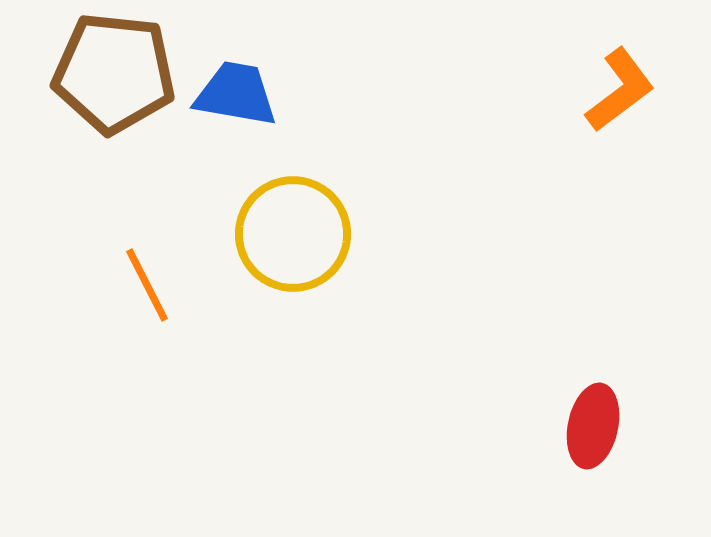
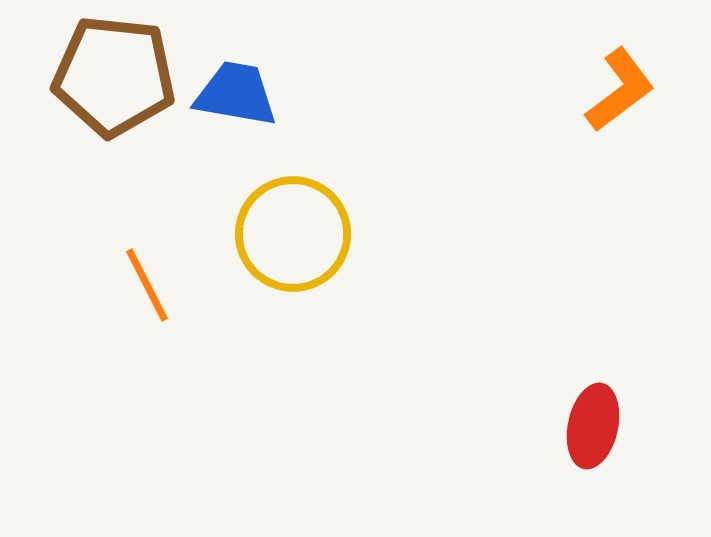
brown pentagon: moved 3 px down
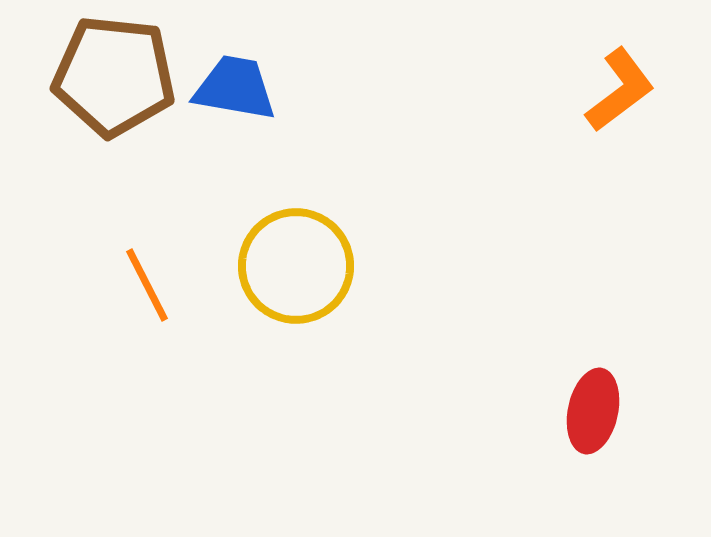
blue trapezoid: moved 1 px left, 6 px up
yellow circle: moved 3 px right, 32 px down
red ellipse: moved 15 px up
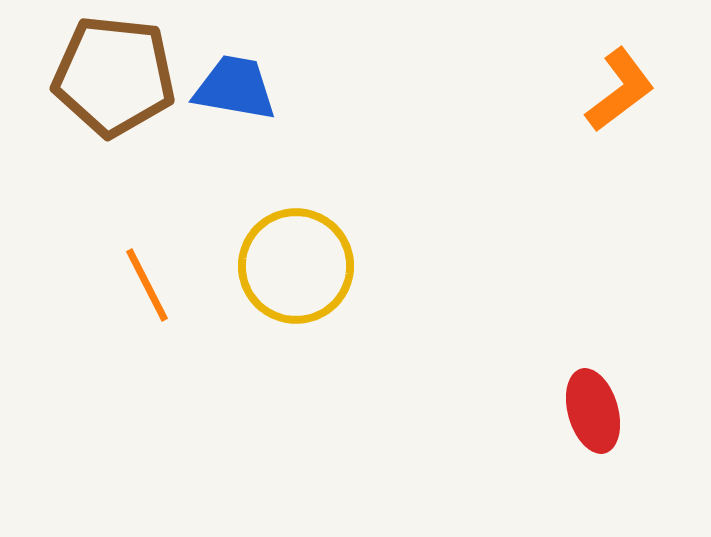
red ellipse: rotated 28 degrees counterclockwise
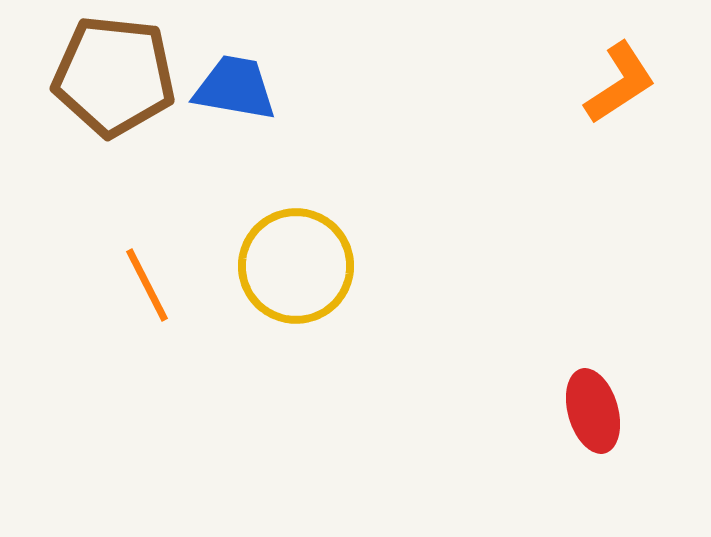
orange L-shape: moved 7 px up; rotated 4 degrees clockwise
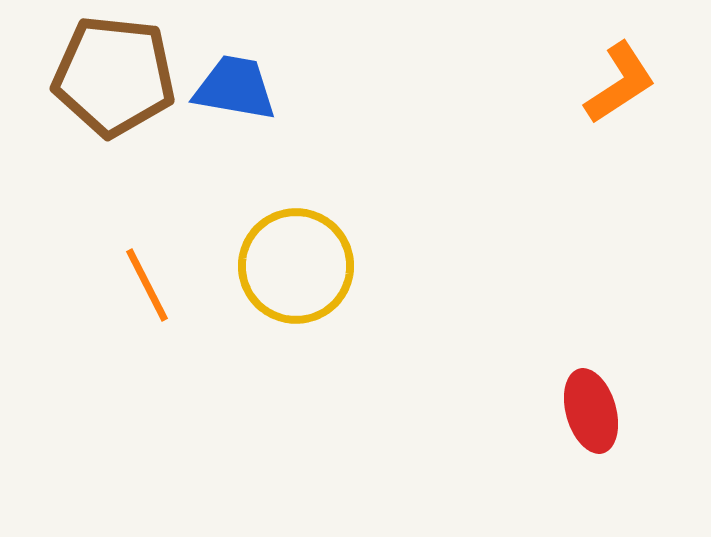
red ellipse: moved 2 px left
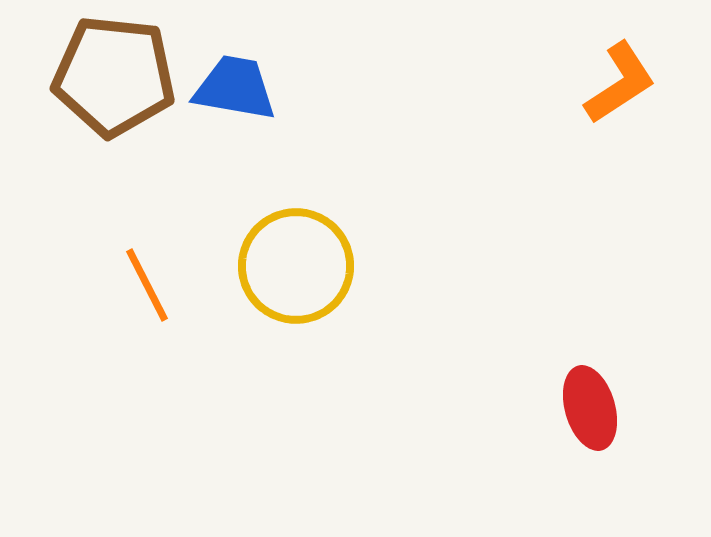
red ellipse: moved 1 px left, 3 px up
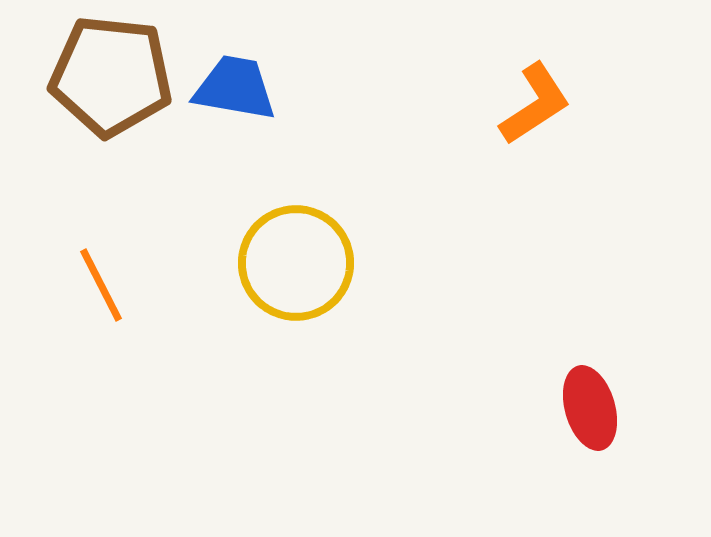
brown pentagon: moved 3 px left
orange L-shape: moved 85 px left, 21 px down
yellow circle: moved 3 px up
orange line: moved 46 px left
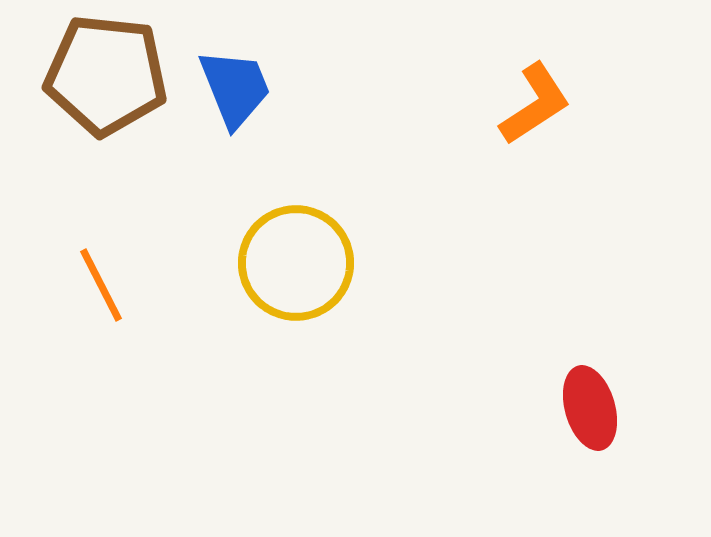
brown pentagon: moved 5 px left, 1 px up
blue trapezoid: rotated 58 degrees clockwise
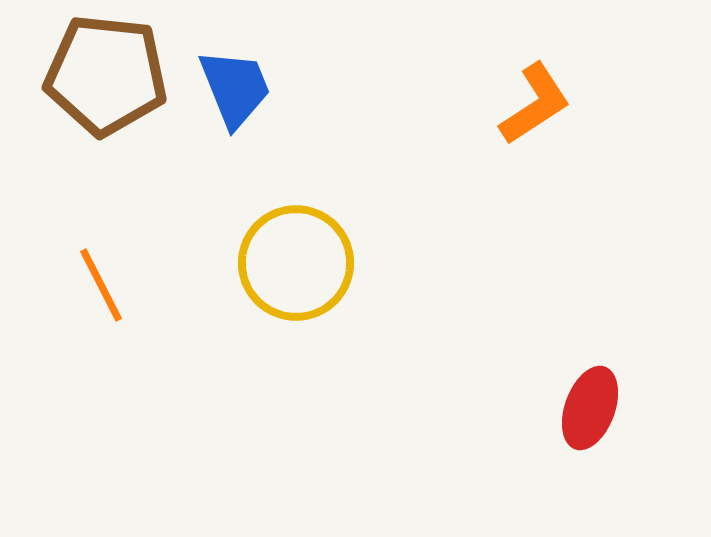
red ellipse: rotated 36 degrees clockwise
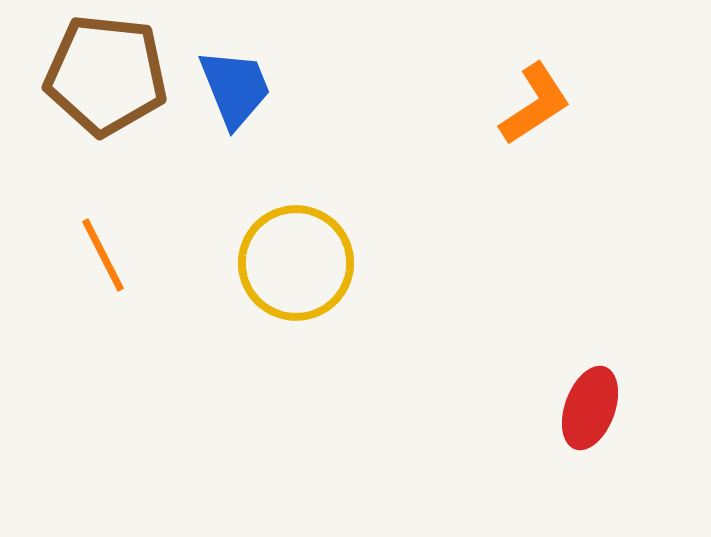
orange line: moved 2 px right, 30 px up
